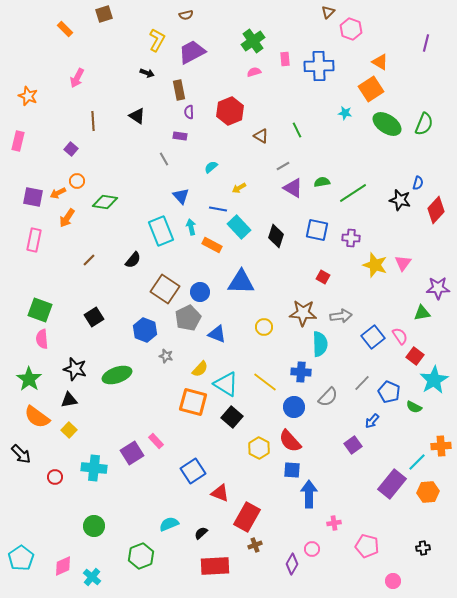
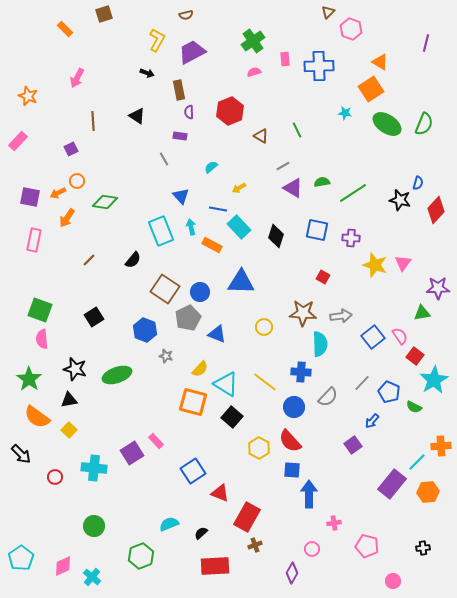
pink rectangle at (18, 141): rotated 30 degrees clockwise
purple square at (71, 149): rotated 24 degrees clockwise
purple square at (33, 197): moved 3 px left
purple diamond at (292, 564): moved 9 px down
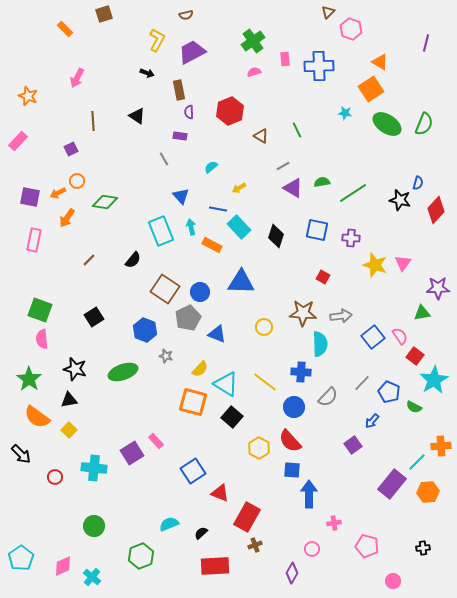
green ellipse at (117, 375): moved 6 px right, 3 px up
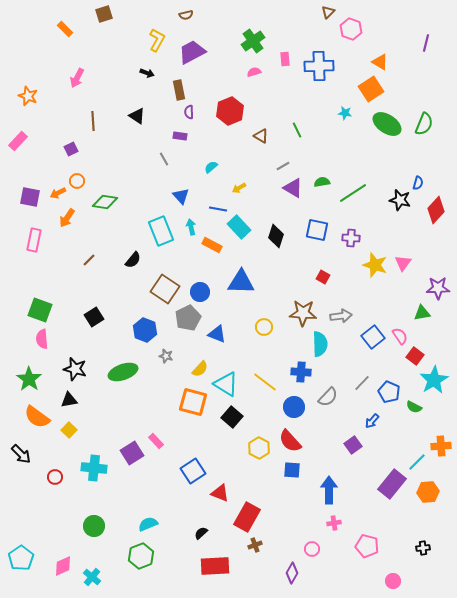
blue arrow at (309, 494): moved 20 px right, 4 px up
cyan semicircle at (169, 524): moved 21 px left
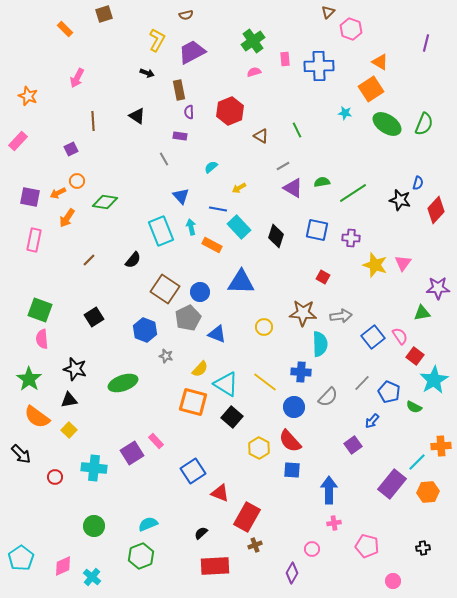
green ellipse at (123, 372): moved 11 px down
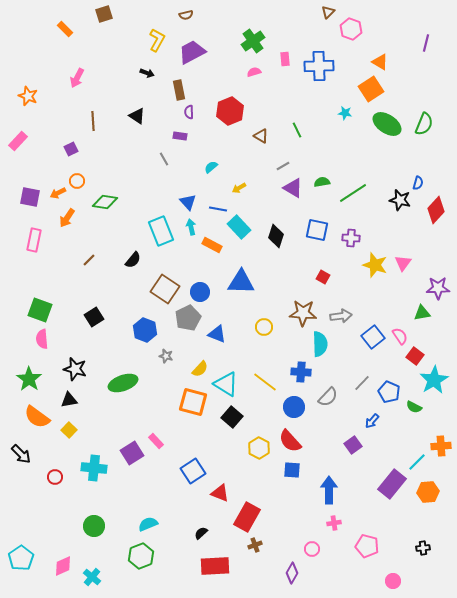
blue triangle at (181, 196): moved 7 px right, 6 px down
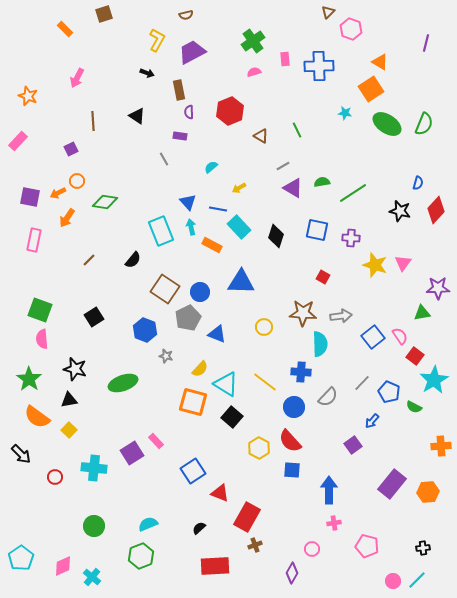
black star at (400, 200): moved 11 px down
cyan line at (417, 462): moved 118 px down
black semicircle at (201, 533): moved 2 px left, 5 px up
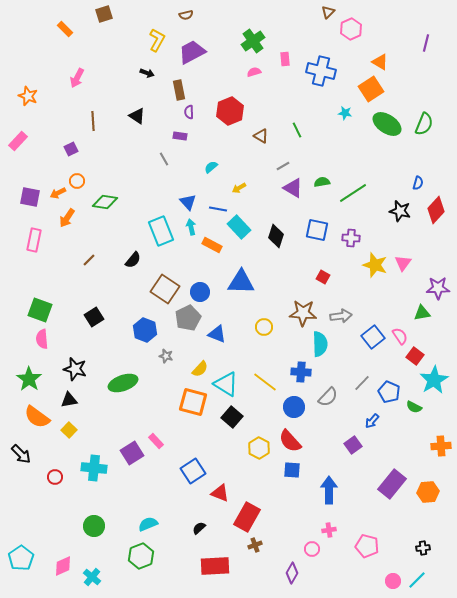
pink hexagon at (351, 29): rotated 15 degrees clockwise
blue cross at (319, 66): moved 2 px right, 5 px down; rotated 16 degrees clockwise
pink cross at (334, 523): moved 5 px left, 7 px down
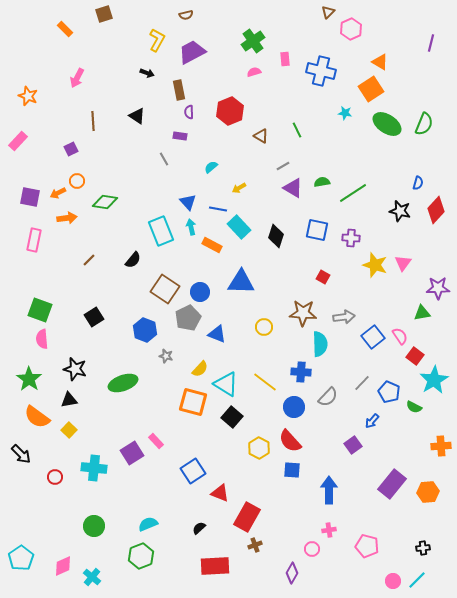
purple line at (426, 43): moved 5 px right
orange arrow at (67, 218): rotated 132 degrees counterclockwise
gray arrow at (341, 316): moved 3 px right, 1 px down
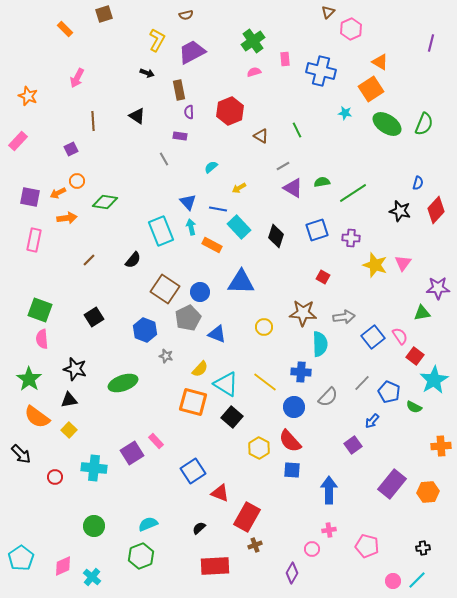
blue square at (317, 230): rotated 30 degrees counterclockwise
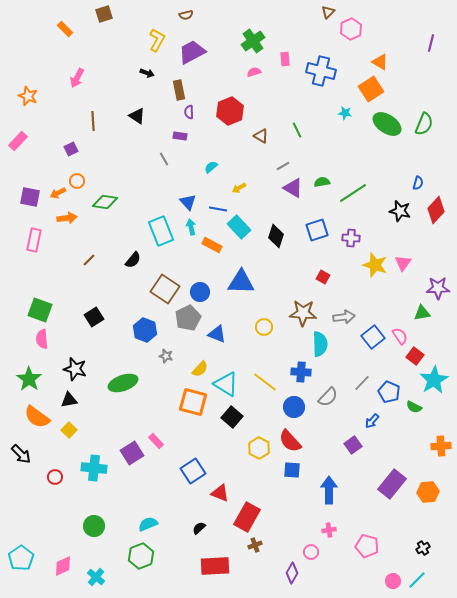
black cross at (423, 548): rotated 24 degrees counterclockwise
pink circle at (312, 549): moved 1 px left, 3 px down
cyan cross at (92, 577): moved 4 px right
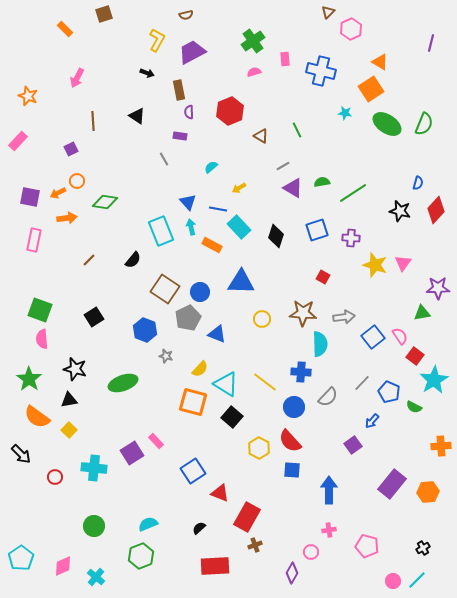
yellow circle at (264, 327): moved 2 px left, 8 px up
